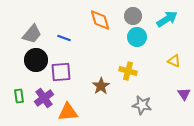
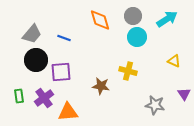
brown star: rotated 30 degrees counterclockwise
gray star: moved 13 px right
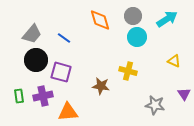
blue line: rotated 16 degrees clockwise
purple square: rotated 20 degrees clockwise
purple cross: moved 1 px left, 2 px up; rotated 24 degrees clockwise
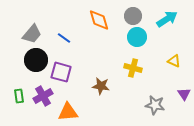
orange diamond: moved 1 px left
yellow cross: moved 5 px right, 3 px up
purple cross: rotated 18 degrees counterclockwise
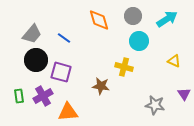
cyan circle: moved 2 px right, 4 px down
yellow cross: moved 9 px left, 1 px up
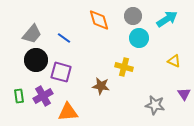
cyan circle: moved 3 px up
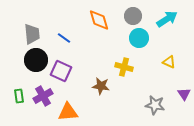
gray trapezoid: rotated 45 degrees counterclockwise
yellow triangle: moved 5 px left, 1 px down
purple square: moved 1 px up; rotated 10 degrees clockwise
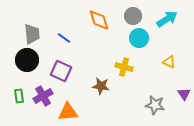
black circle: moved 9 px left
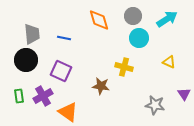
blue line: rotated 24 degrees counterclockwise
black circle: moved 1 px left
orange triangle: rotated 40 degrees clockwise
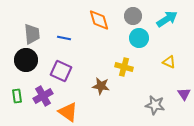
green rectangle: moved 2 px left
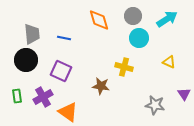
purple cross: moved 1 px down
